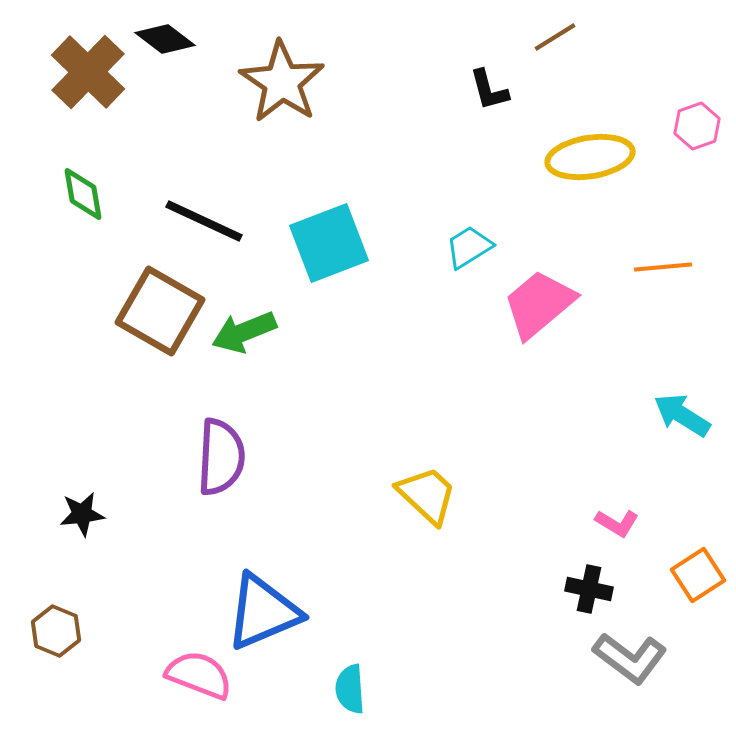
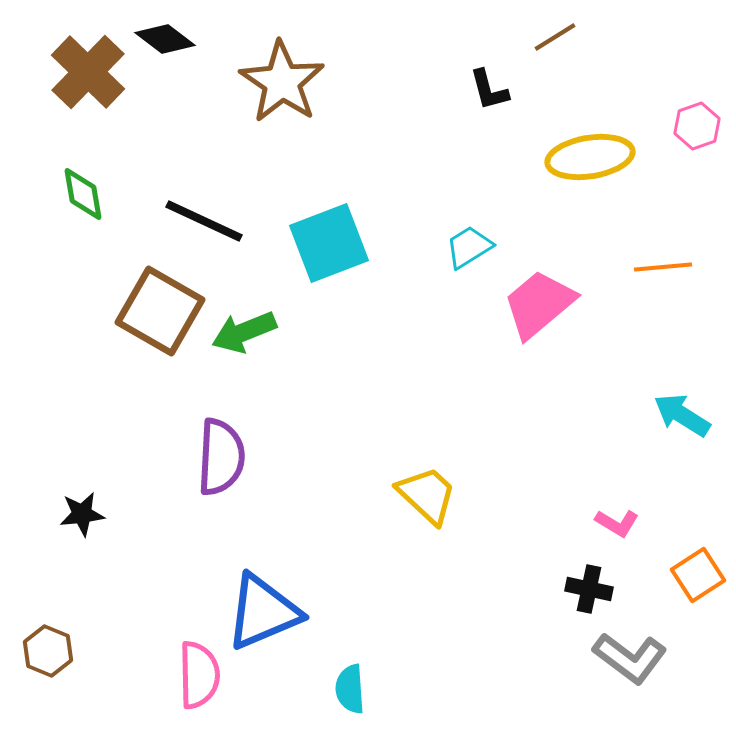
brown hexagon: moved 8 px left, 20 px down
pink semicircle: rotated 68 degrees clockwise
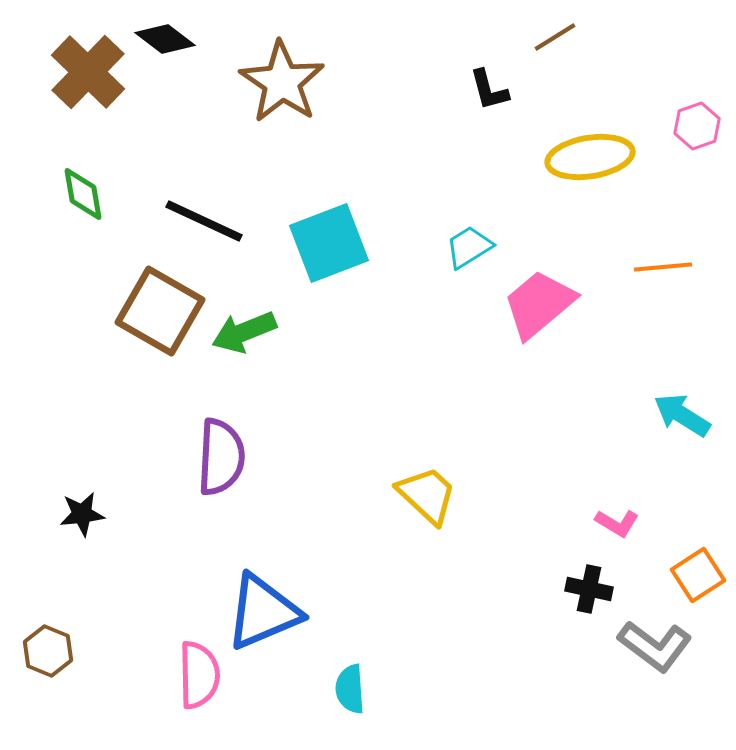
gray L-shape: moved 25 px right, 12 px up
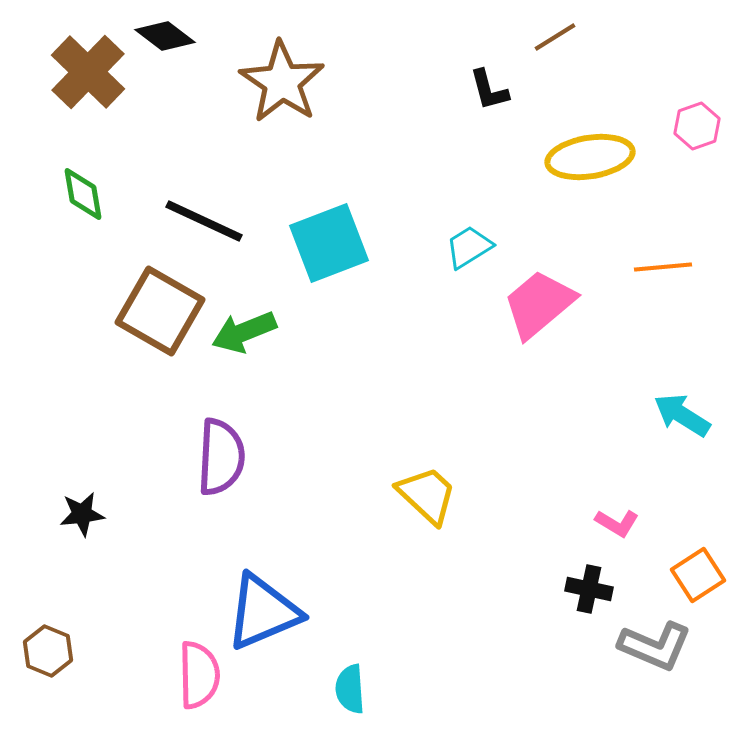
black diamond: moved 3 px up
gray L-shape: rotated 14 degrees counterclockwise
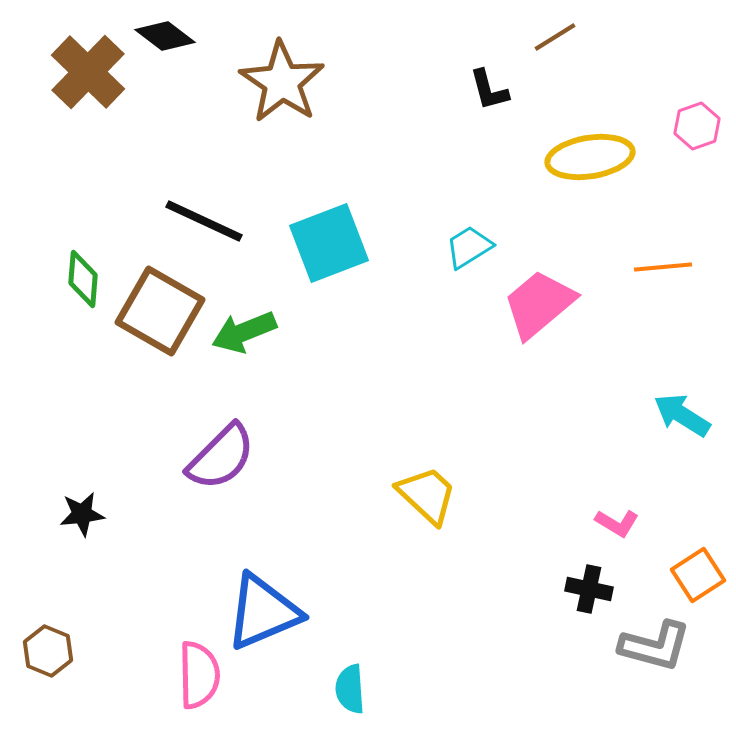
green diamond: moved 85 px down; rotated 14 degrees clockwise
purple semicircle: rotated 42 degrees clockwise
gray L-shape: rotated 8 degrees counterclockwise
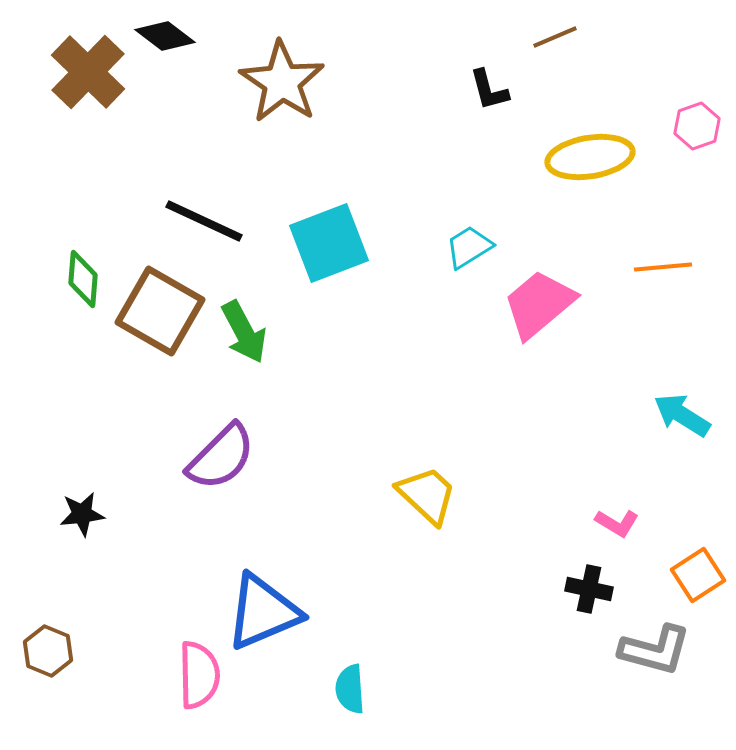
brown line: rotated 9 degrees clockwise
green arrow: rotated 96 degrees counterclockwise
gray L-shape: moved 4 px down
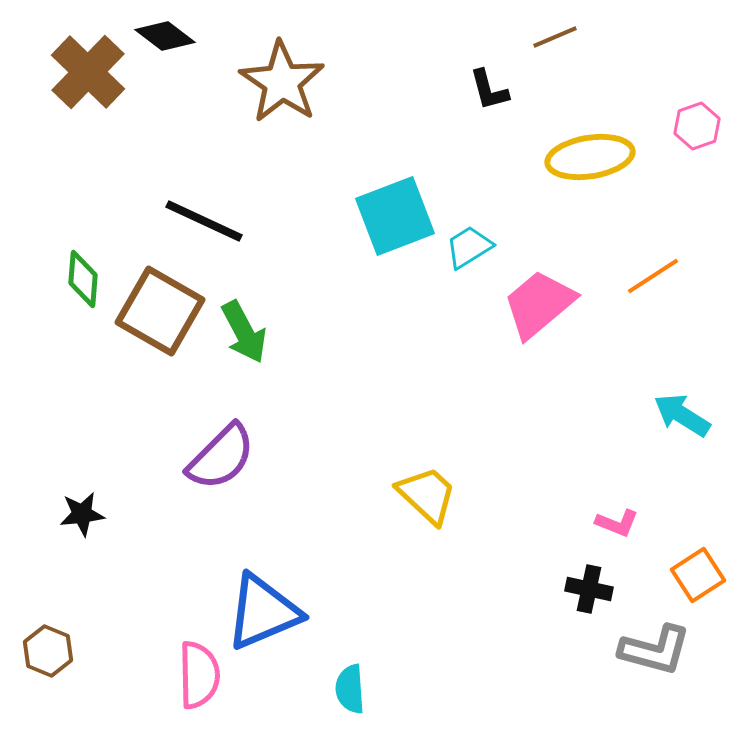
cyan square: moved 66 px right, 27 px up
orange line: moved 10 px left, 9 px down; rotated 28 degrees counterclockwise
pink L-shape: rotated 9 degrees counterclockwise
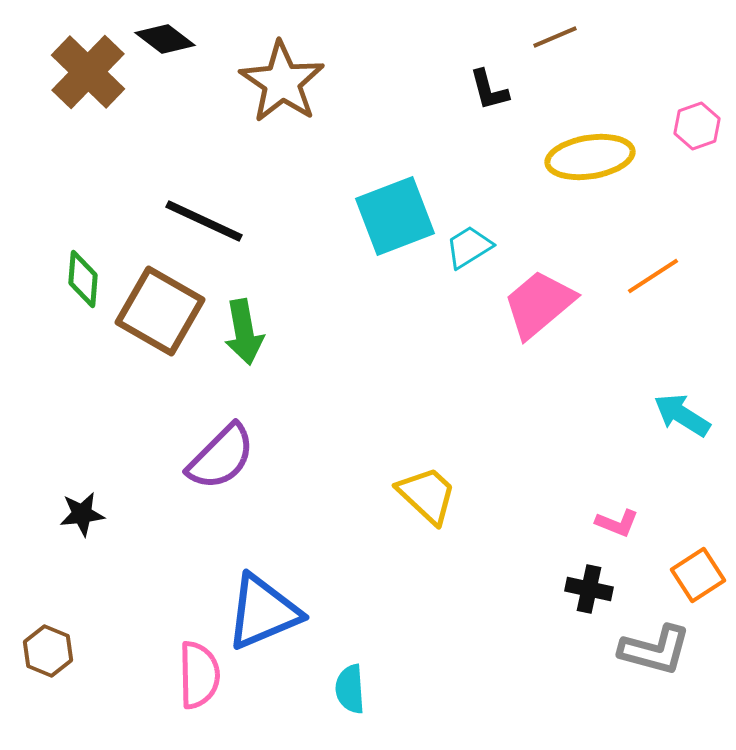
black diamond: moved 3 px down
green arrow: rotated 18 degrees clockwise
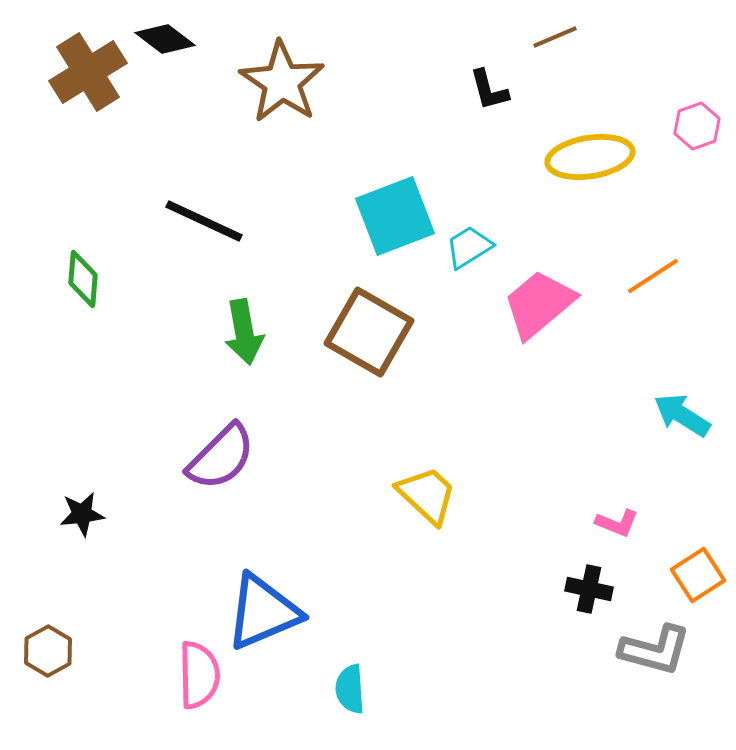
brown cross: rotated 14 degrees clockwise
brown square: moved 209 px right, 21 px down
brown hexagon: rotated 9 degrees clockwise
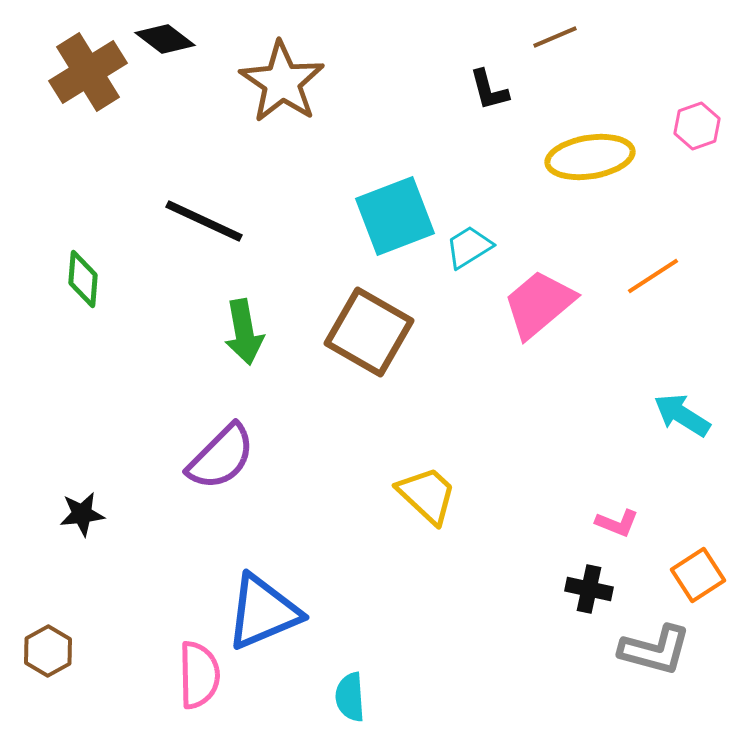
cyan semicircle: moved 8 px down
